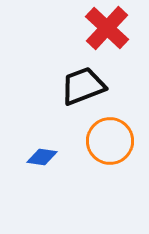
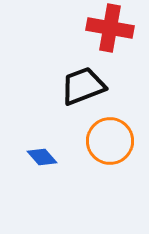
red cross: moved 3 px right; rotated 33 degrees counterclockwise
blue diamond: rotated 40 degrees clockwise
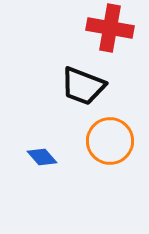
black trapezoid: rotated 138 degrees counterclockwise
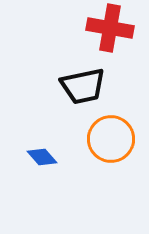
black trapezoid: rotated 33 degrees counterclockwise
orange circle: moved 1 px right, 2 px up
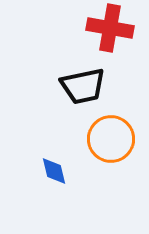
blue diamond: moved 12 px right, 14 px down; rotated 28 degrees clockwise
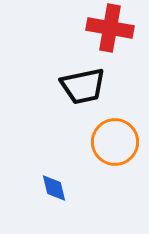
orange circle: moved 4 px right, 3 px down
blue diamond: moved 17 px down
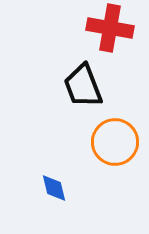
black trapezoid: rotated 81 degrees clockwise
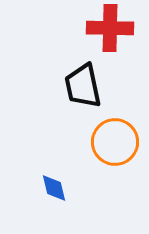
red cross: rotated 9 degrees counterclockwise
black trapezoid: rotated 9 degrees clockwise
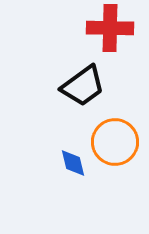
black trapezoid: rotated 114 degrees counterclockwise
blue diamond: moved 19 px right, 25 px up
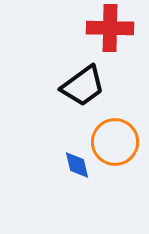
blue diamond: moved 4 px right, 2 px down
